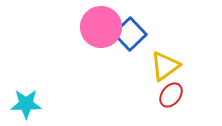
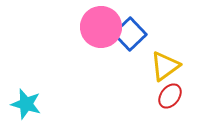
red ellipse: moved 1 px left, 1 px down
cyan star: rotated 16 degrees clockwise
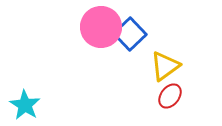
cyan star: moved 1 px left, 1 px down; rotated 16 degrees clockwise
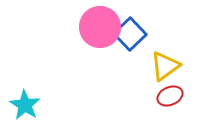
pink circle: moved 1 px left
red ellipse: rotated 30 degrees clockwise
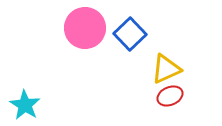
pink circle: moved 15 px left, 1 px down
yellow triangle: moved 1 px right, 3 px down; rotated 12 degrees clockwise
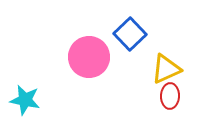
pink circle: moved 4 px right, 29 px down
red ellipse: rotated 65 degrees counterclockwise
cyan star: moved 5 px up; rotated 20 degrees counterclockwise
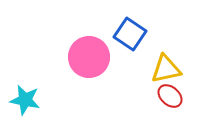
blue square: rotated 12 degrees counterclockwise
yellow triangle: rotated 12 degrees clockwise
red ellipse: rotated 50 degrees counterclockwise
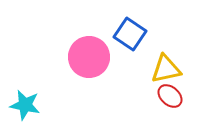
cyan star: moved 5 px down
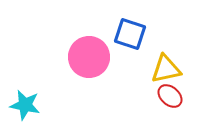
blue square: rotated 16 degrees counterclockwise
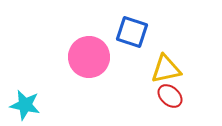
blue square: moved 2 px right, 2 px up
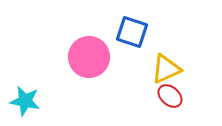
yellow triangle: rotated 12 degrees counterclockwise
cyan star: moved 4 px up
